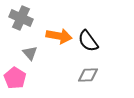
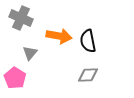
black semicircle: rotated 25 degrees clockwise
gray triangle: rotated 21 degrees clockwise
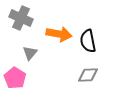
orange arrow: moved 2 px up
